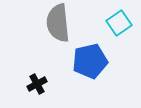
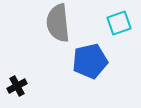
cyan square: rotated 15 degrees clockwise
black cross: moved 20 px left, 2 px down
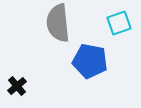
blue pentagon: rotated 24 degrees clockwise
black cross: rotated 12 degrees counterclockwise
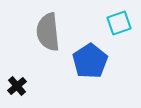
gray semicircle: moved 10 px left, 9 px down
blue pentagon: rotated 28 degrees clockwise
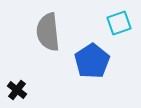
blue pentagon: moved 2 px right
black cross: moved 4 px down; rotated 12 degrees counterclockwise
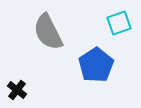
gray semicircle: rotated 21 degrees counterclockwise
blue pentagon: moved 4 px right, 4 px down
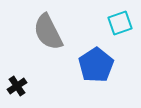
cyan square: moved 1 px right
black cross: moved 4 px up; rotated 18 degrees clockwise
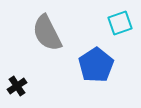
gray semicircle: moved 1 px left, 1 px down
